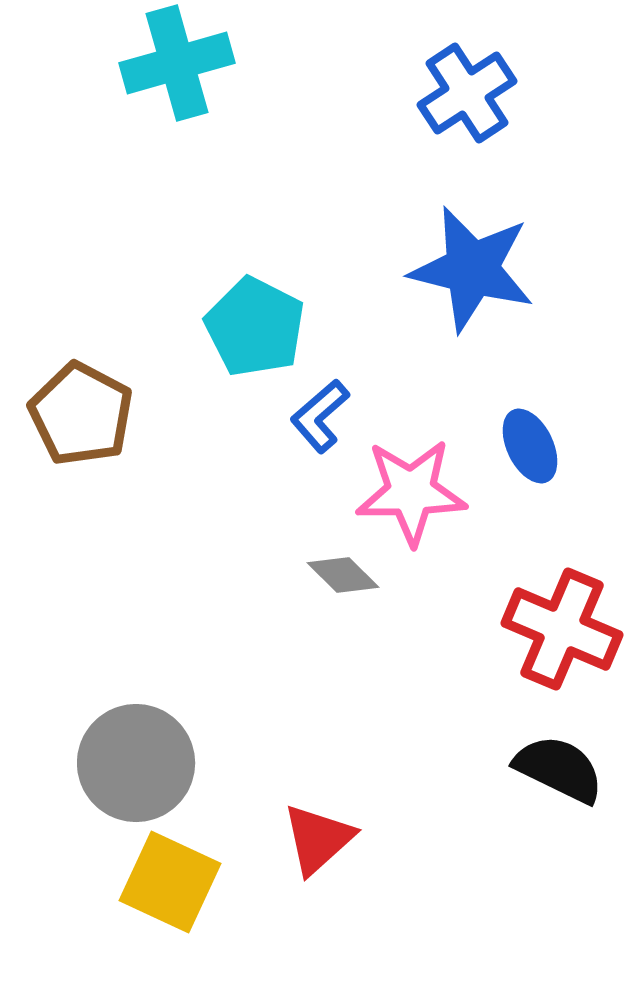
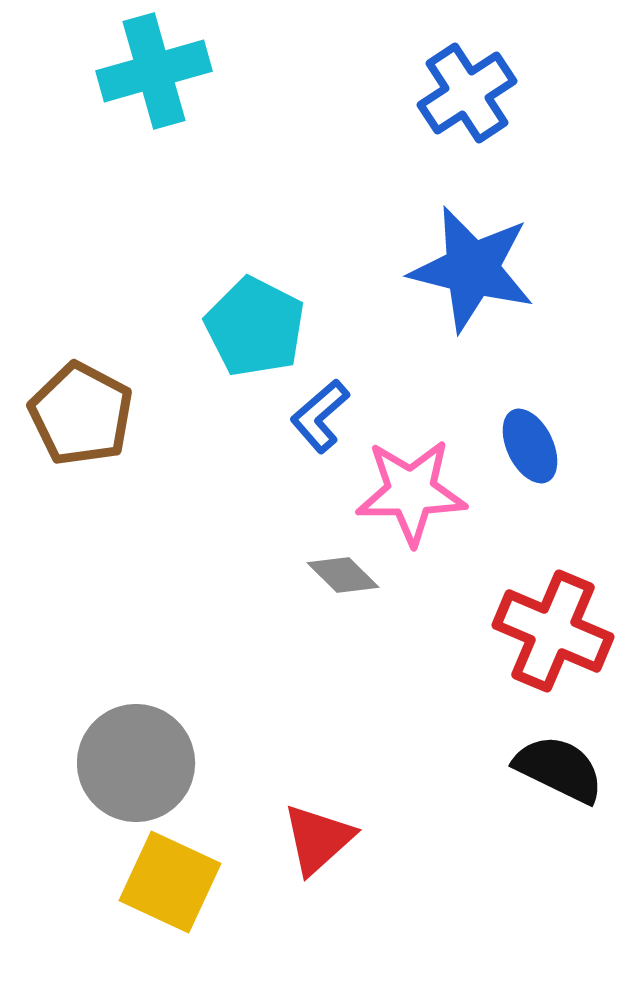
cyan cross: moved 23 px left, 8 px down
red cross: moved 9 px left, 2 px down
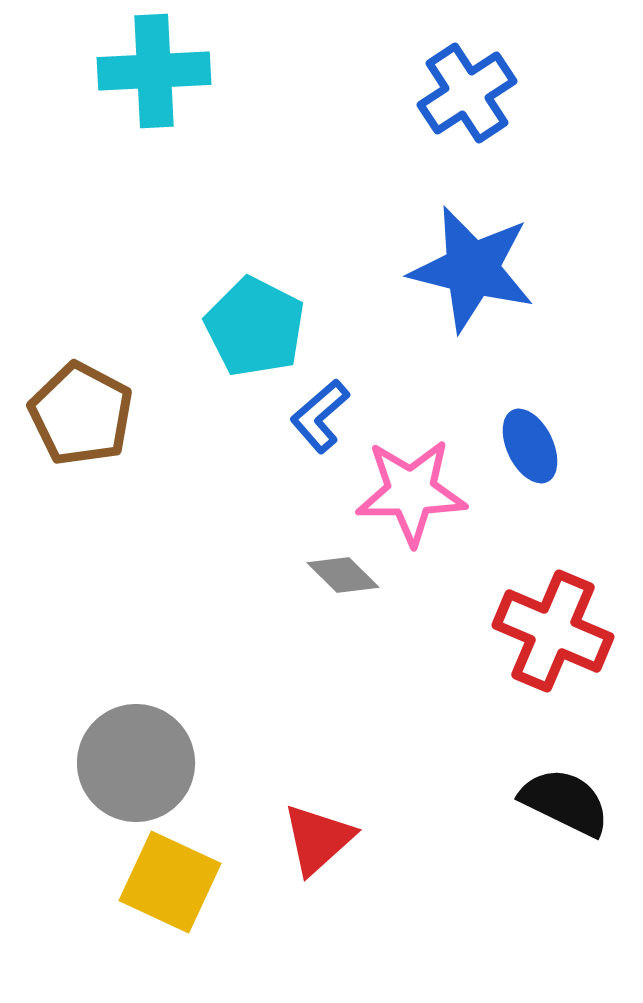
cyan cross: rotated 13 degrees clockwise
black semicircle: moved 6 px right, 33 px down
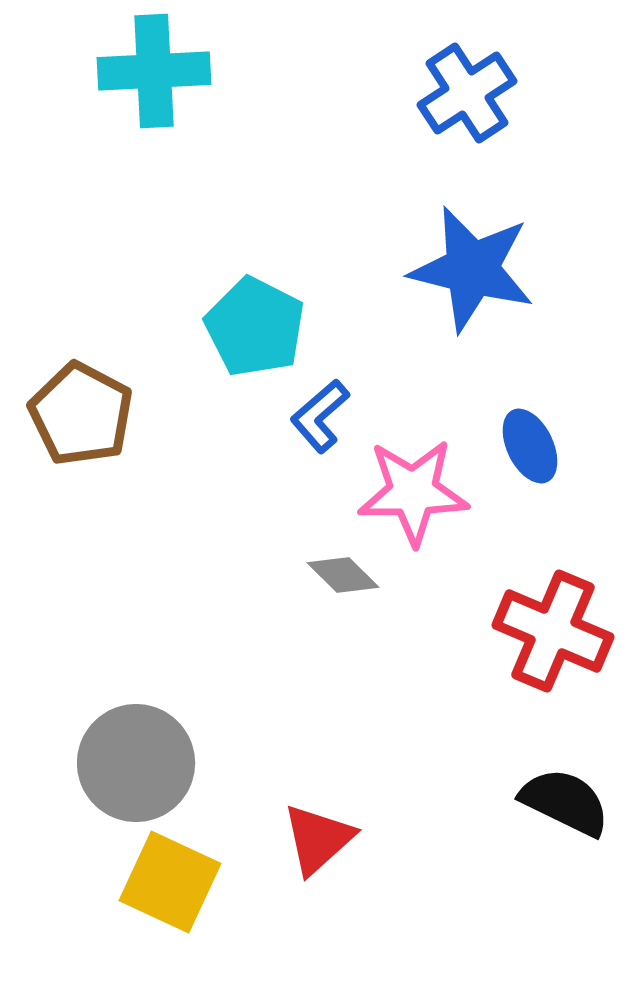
pink star: moved 2 px right
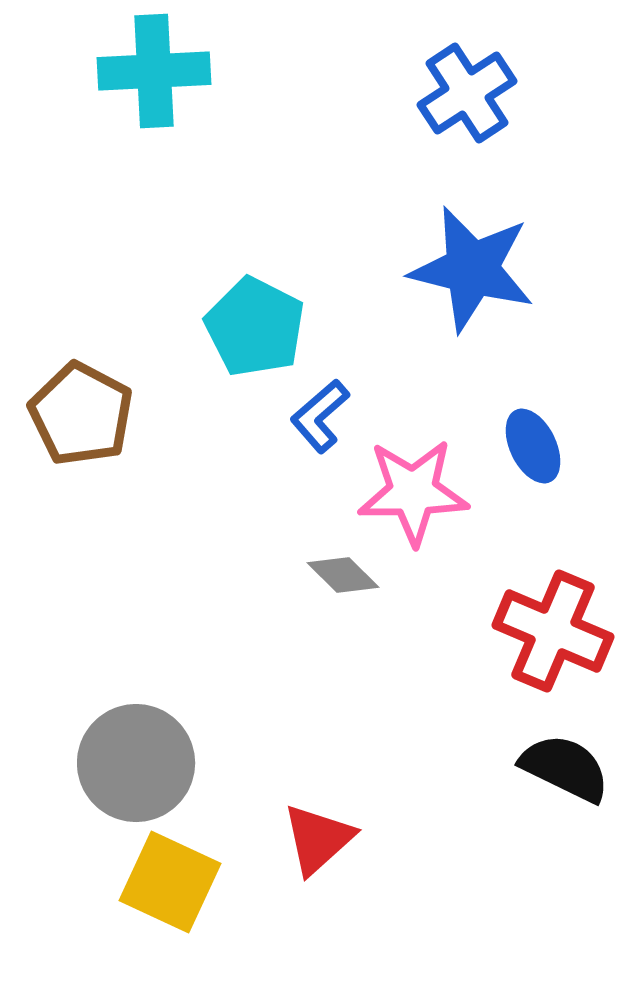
blue ellipse: moved 3 px right
black semicircle: moved 34 px up
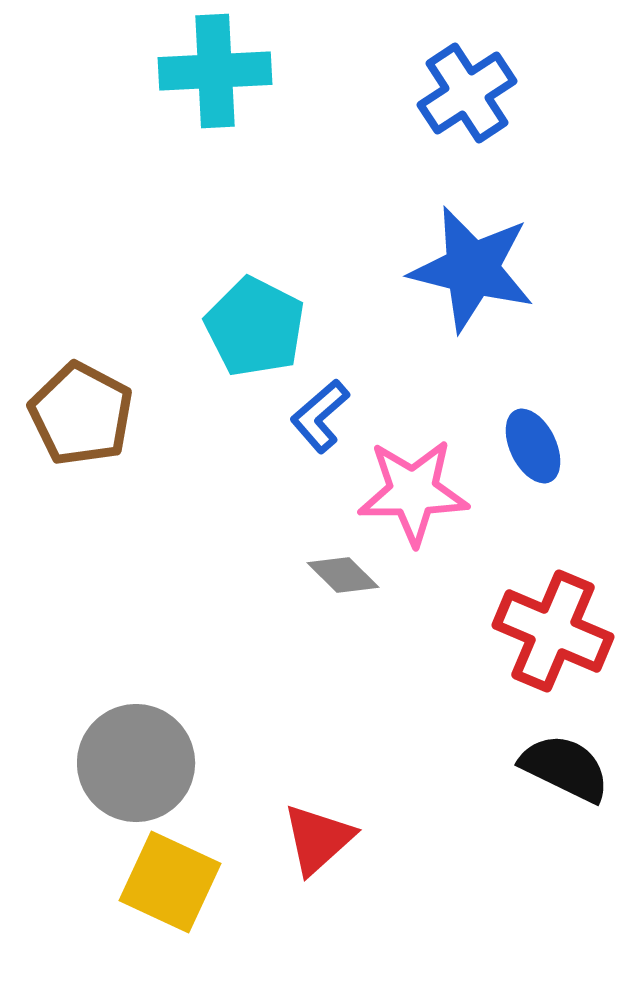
cyan cross: moved 61 px right
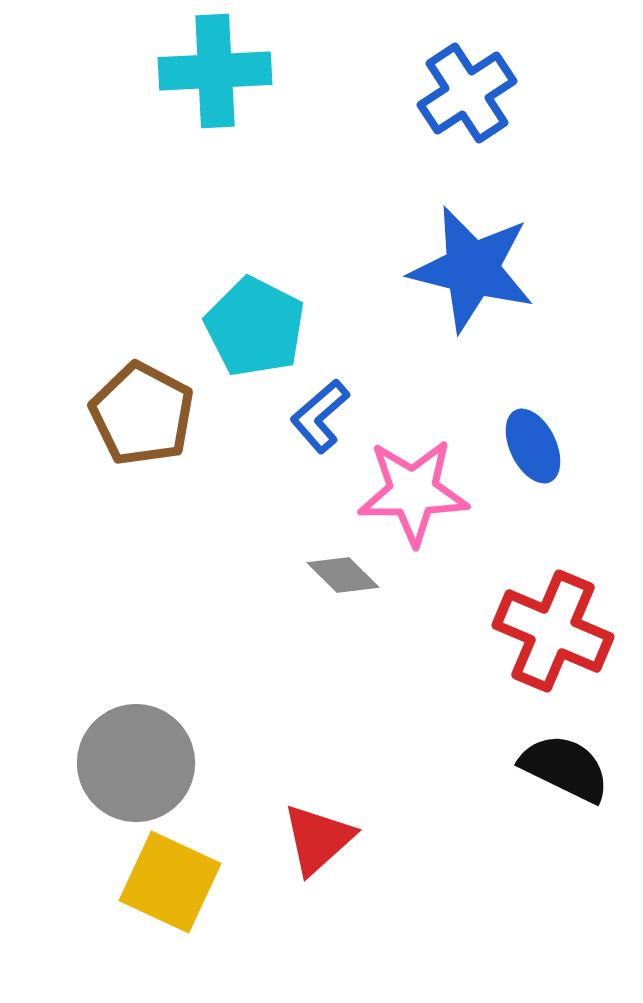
brown pentagon: moved 61 px right
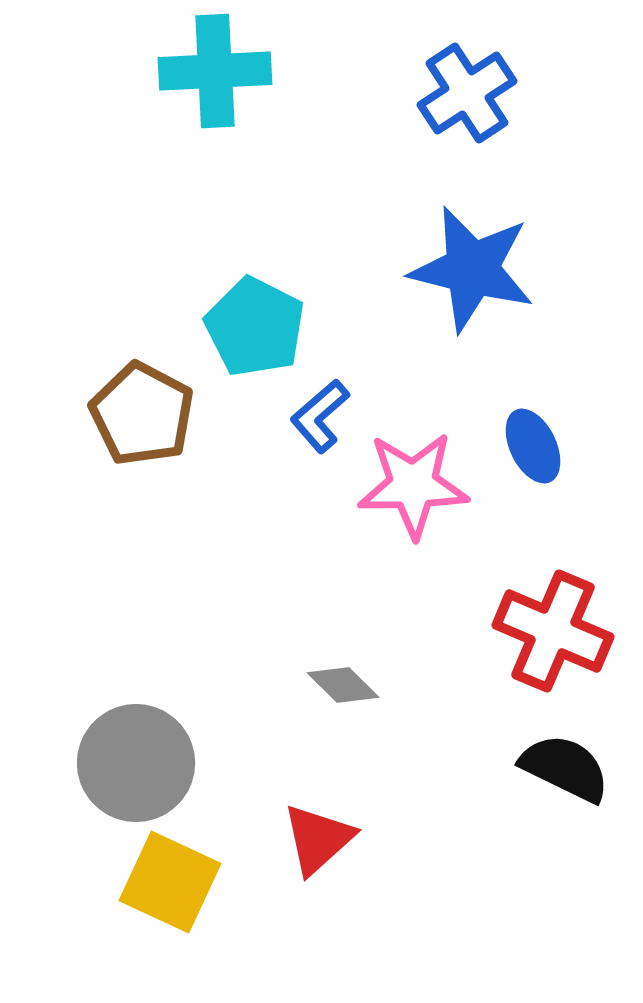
pink star: moved 7 px up
gray diamond: moved 110 px down
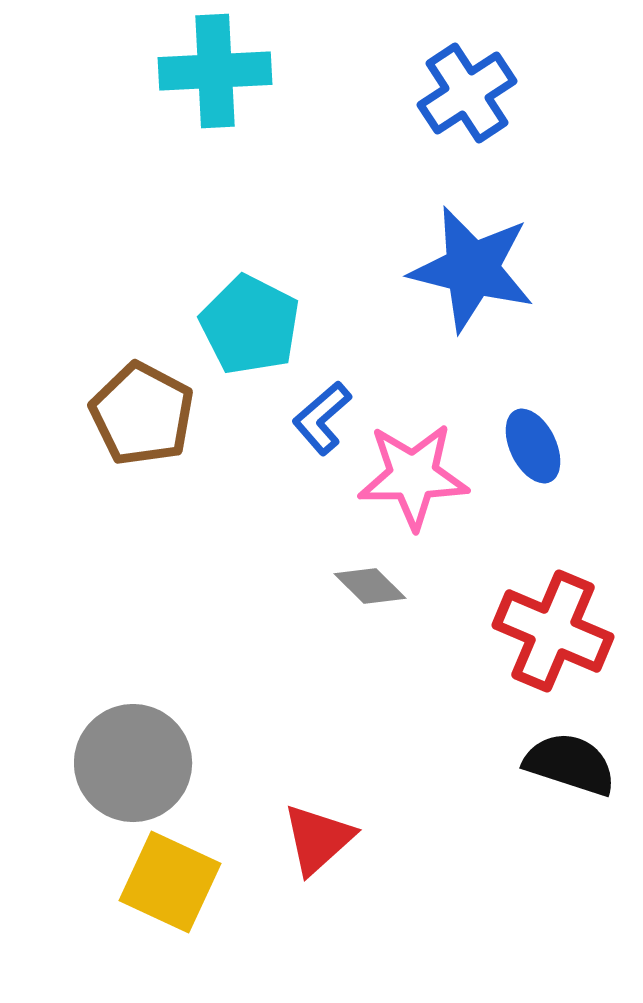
cyan pentagon: moved 5 px left, 2 px up
blue L-shape: moved 2 px right, 2 px down
pink star: moved 9 px up
gray diamond: moved 27 px right, 99 px up
gray circle: moved 3 px left
black semicircle: moved 5 px right, 4 px up; rotated 8 degrees counterclockwise
